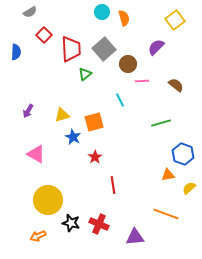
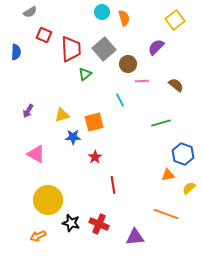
red square: rotated 21 degrees counterclockwise
blue star: rotated 28 degrees counterclockwise
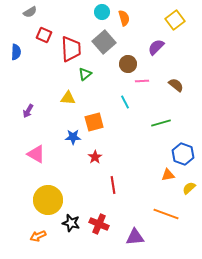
gray square: moved 7 px up
cyan line: moved 5 px right, 2 px down
yellow triangle: moved 6 px right, 17 px up; rotated 21 degrees clockwise
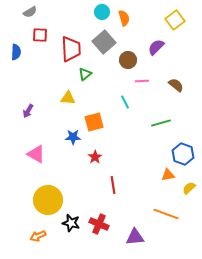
red square: moved 4 px left; rotated 21 degrees counterclockwise
brown circle: moved 4 px up
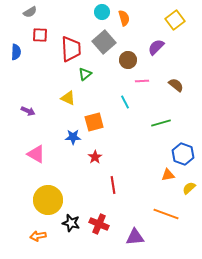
yellow triangle: rotated 21 degrees clockwise
purple arrow: rotated 96 degrees counterclockwise
orange arrow: rotated 14 degrees clockwise
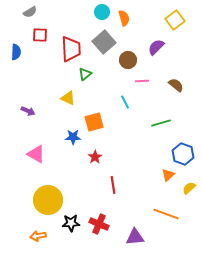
orange triangle: rotated 32 degrees counterclockwise
black star: rotated 18 degrees counterclockwise
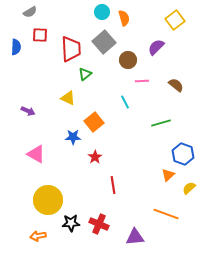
blue semicircle: moved 5 px up
orange square: rotated 24 degrees counterclockwise
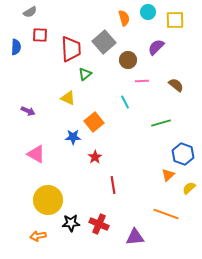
cyan circle: moved 46 px right
yellow square: rotated 36 degrees clockwise
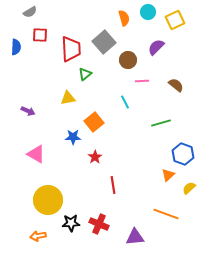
yellow square: rotated 24 degrees counterclockwise
yellow triangle: rotated 35 degrees counterclockwise
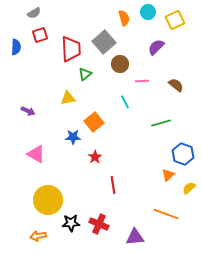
gray semicircle: moved 4 px right, 1 px down
red square: rotated 21 degrees counterclockwise
brown circle: moved 8 px left, 4 px down
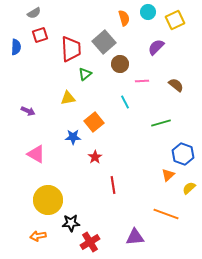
red cross: moved 9 px left, 18 px down; rotated 36 degrees clockwise
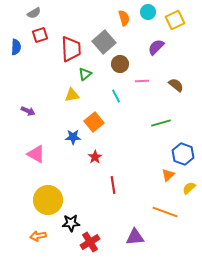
yellow triangle: moved 4 px right, 3 px up
cyan line: moved 9 px left, 6 px up
orange line: moved 1 px left, 2 px up
